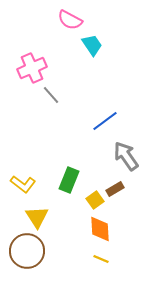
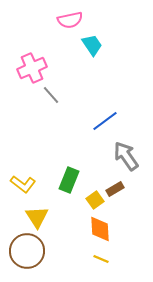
pink semicircle: rotated 40 degrees counterclockwise
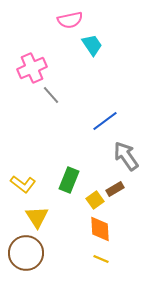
brown circle: moved 1 px left, 2 px down
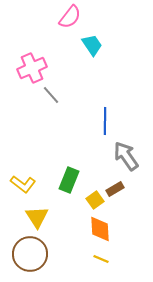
pink semicircle: moved 3 px up; rotated 40 degrees counterclockwise
blue line: rotated 52 degrees counterclockwise
brown circle: moved 4 px right, 1 px down
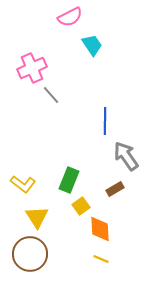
pink semicircle: rotated 25 degrees clockwise
yellow square: moved 14 px left, 6 px down
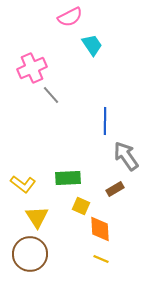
green rectangle: moved 1 px left, 2 px up; rotated 65 degrees clockwise
yellow square: rotated 30 degrees counterclockwise
